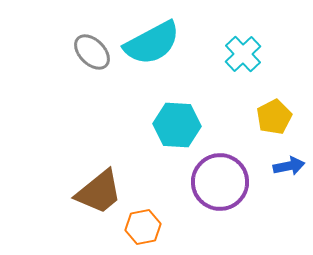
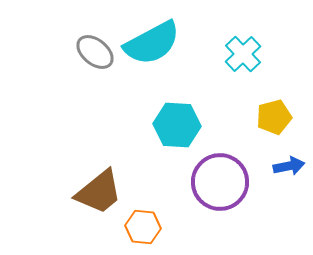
gray ellipse: moved 3 px right; rotated 6 degrees counterclockwise
yellow pentagon: rotated 12 degrees clockwise
orange hexagon: rotated 16 degrees clockwise
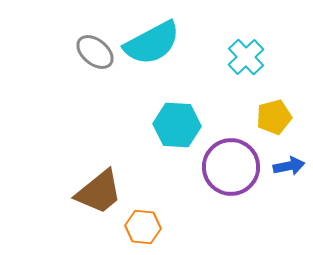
cyan cross: moved 3 px right, 3 px down
purple circle: moved 11 px right, 15 px up
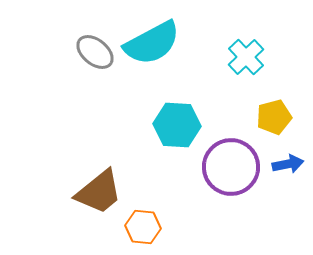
blue arrow: moved 1 px left, 2 px up
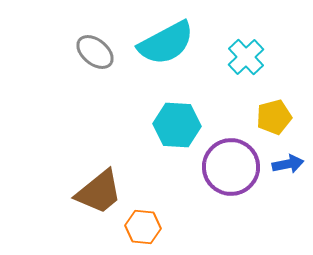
cyan semicircle: moved 14 px right
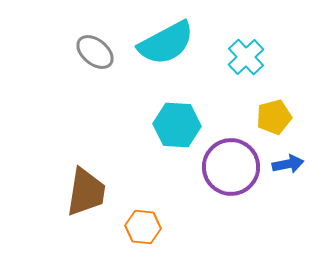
brown trapezoid: moved 13 px left; rotated 42 degrees counterclockwise
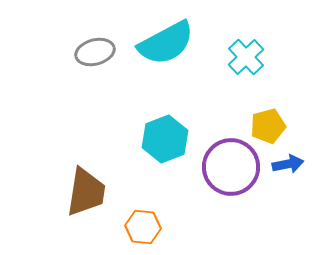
gray ellipse: rotated 54 degrees counterclockwise
yellow pentagon: moved 6 px left, 9 px down
cyan hexagon: moved 12 px left, 14 px down; rotated 24 degrees counterclockwise
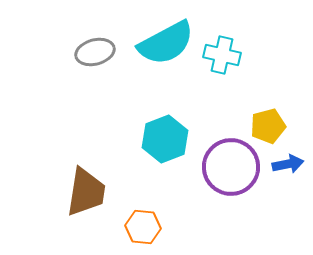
cyan cross: moved 24 px left, 2 px up; rotated 33 degrees counterclockwise
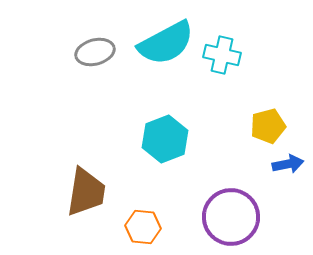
purple circle: moved 50 px down
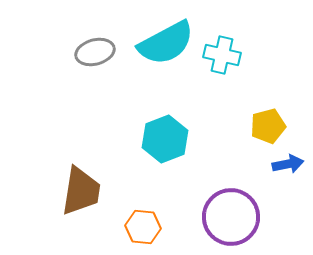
brown trapezoid: moved 5 px left, 1 px up
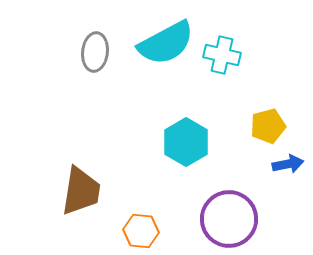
gray ellipse: rotated 69 degrees counterclockwise
cyan hexagon: moved 21 px right, 3 px down; rotated 9 degrees counterclockwise
purple circle: moved 2 px left, 2 px down
orange hexagon: moved 2 px left, 4 px down
